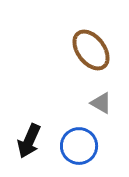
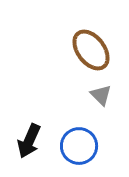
gray triangle: moved 8 px up; rotated 15 degrees clockwise
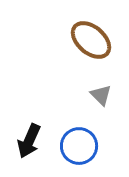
brown ellipse: moved 10 px up; rotated 12 degrees counterclockwise
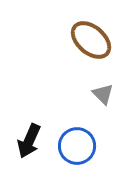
gray triangle: moved 2 px right, 1 px up
blue circle: moved 2 px left
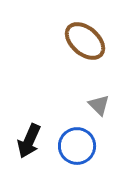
brown ellipse: moved 6 px left, 1 px down
gray triangle: moved 4 px left, 11 px down
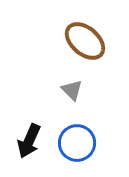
gray triangle: moved 27 px left, 15 px up
blue circle: moved 3 px up
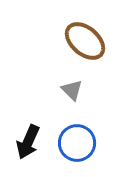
black arrow: moved 1 px left, 1 px down
